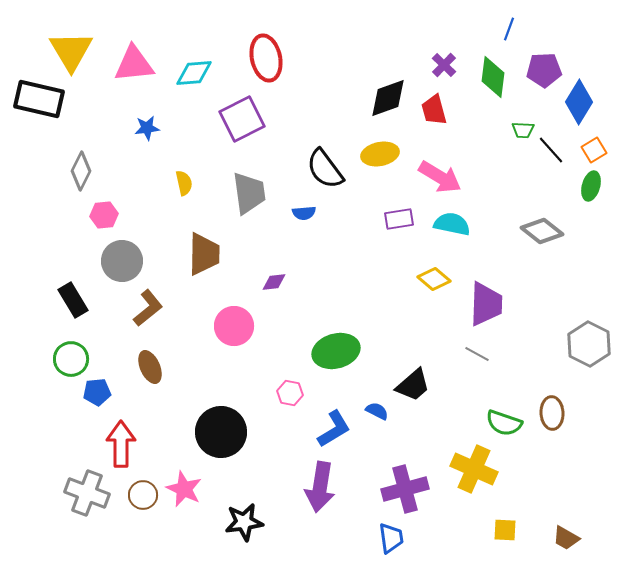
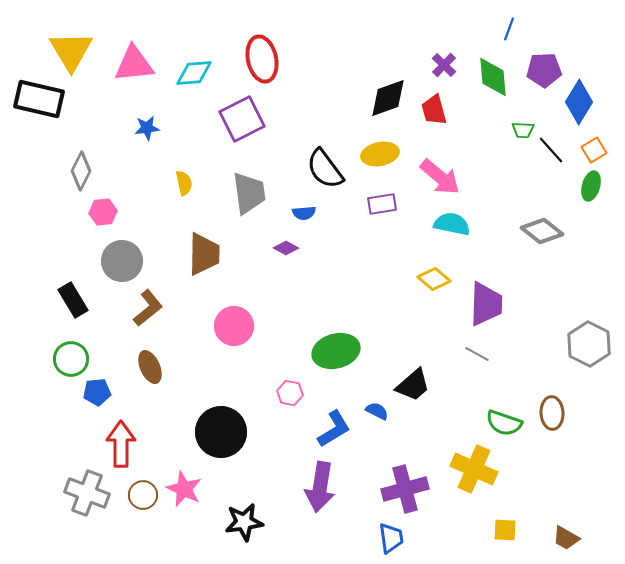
red ellipse at (266, 58): moved 4 px left, 1 px down
green diamond at (493, 77): rotated 12 degrees counterclockwise
pink arrow at (440, 177): rotated 9 degrees clockwise
pink hexagon at (104, 215): moved 1 px left, 3 px up
purple rectangle at (399, 219): moved 17 px left, 15 px up
purple diamond at (274, 282): moved 12 px right, 34 px up; rotated 35 degrees clockwise
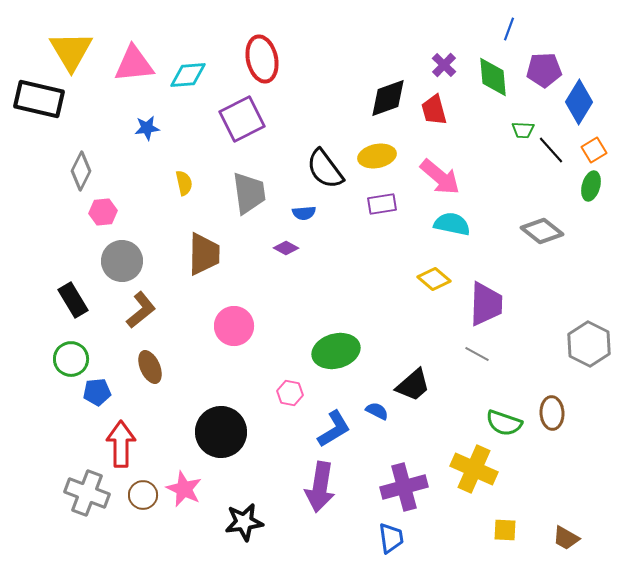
cyan diamond at (194, 73): moved 6 px left, 2 px down
yellow ellipse at (380, 154): moved 3 px left, 2 px down
brown L-shape at (148, 308): moved 7 px left, 2 px down
purple cross at (405, 489): moved 1 px left, 2 px up
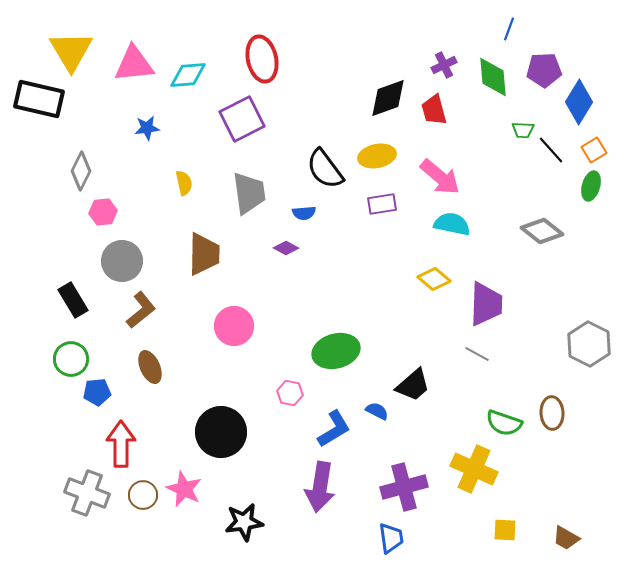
purple cross at (444, 65): rotated 20 degrees clockwise
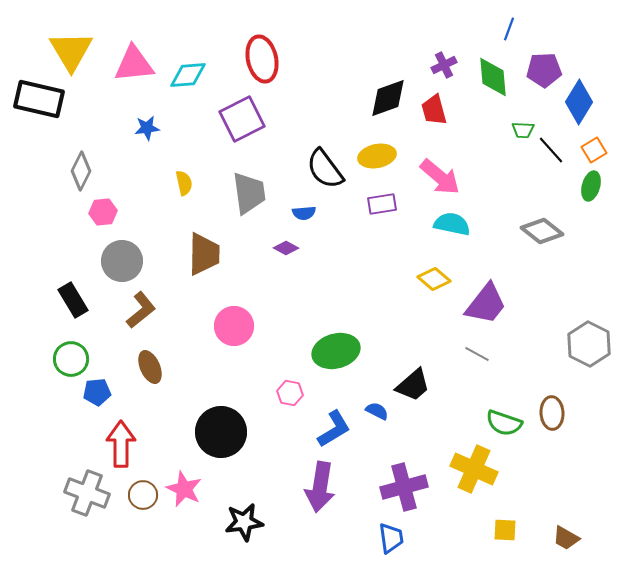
purple trapezoid at (486, 304): rotated 36 degrees clockwise
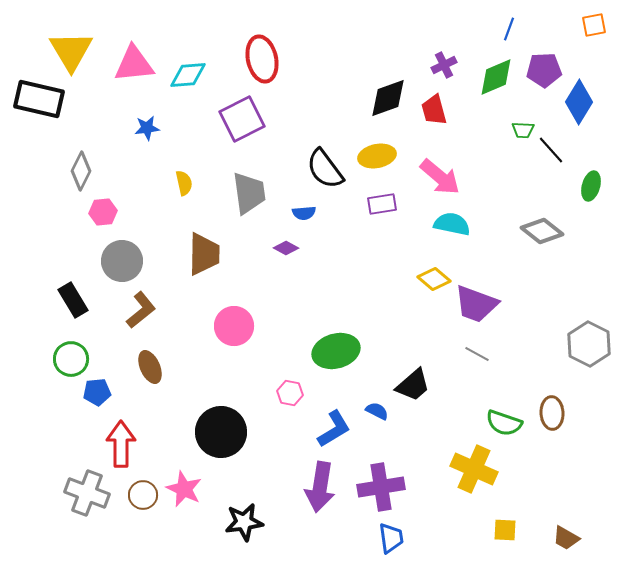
green diamond at (493, 77): moved 3 px right; rotated 72 degrees clockwise
orange square at (594, 150): moved 125 px up; rotated 20 degrees clockwise
purple trapezoid at (486, 304): moved 10 px left; rotated 72 degrees clockwise
purple cross at (404, 487): moved 23 px left; rotated 6 degrees clockwise
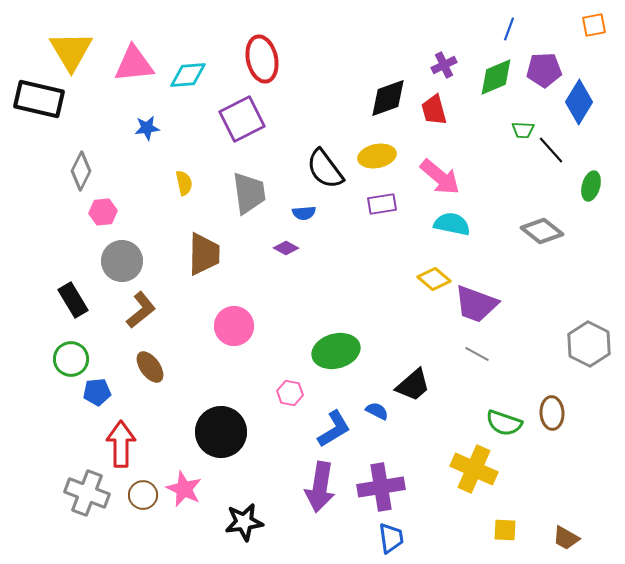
brown ellipse at (150, 367): rotated 12 degrees counterclockwise
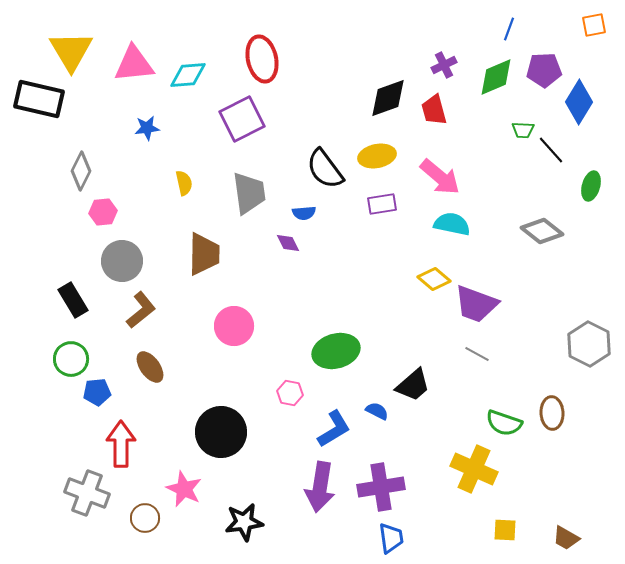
purple diamond at (286, 248): moved 2 px right, 5 px up; rotated 35 degrees clockwise
brown circle at (143, 495): moved 2 px right, 23 px down
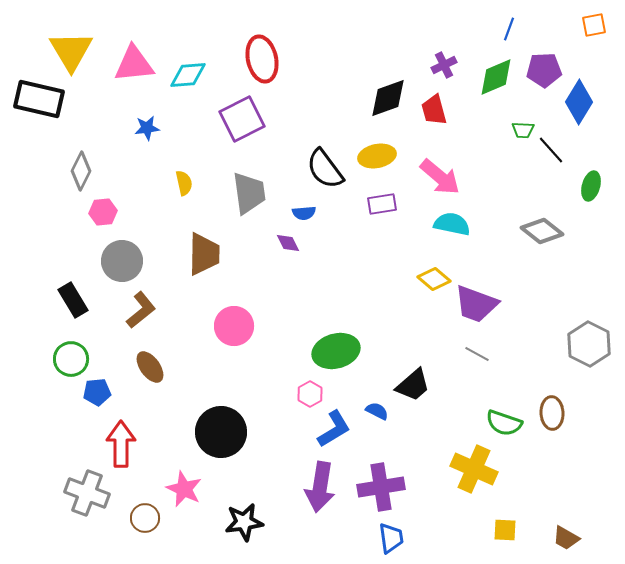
pink hexagon at (290, 393): moved 20 px right, 1 px down; rotated 20 degrees clockwise
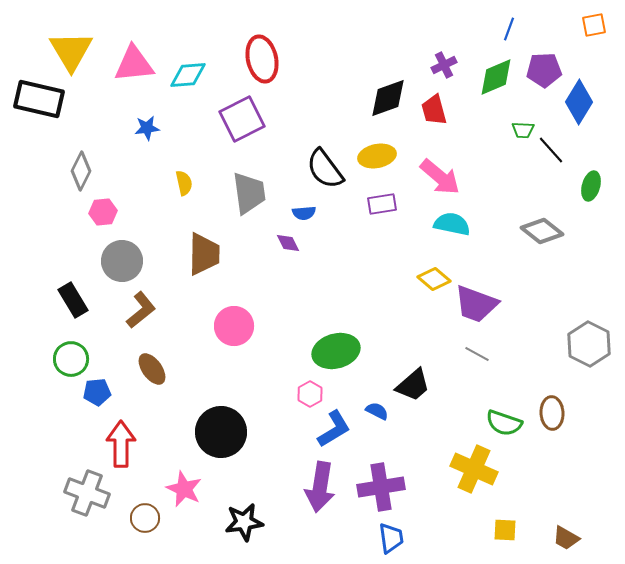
brown ellipse at (150, 367): moved 2 px right, 2 px down
